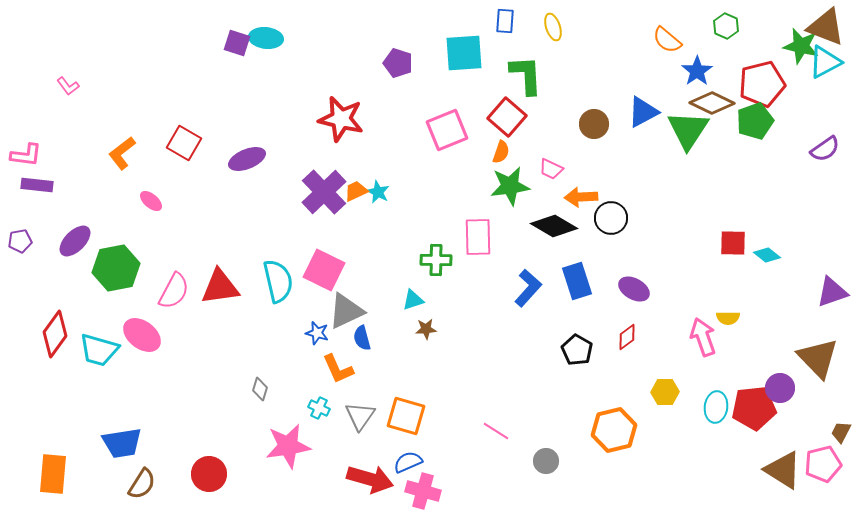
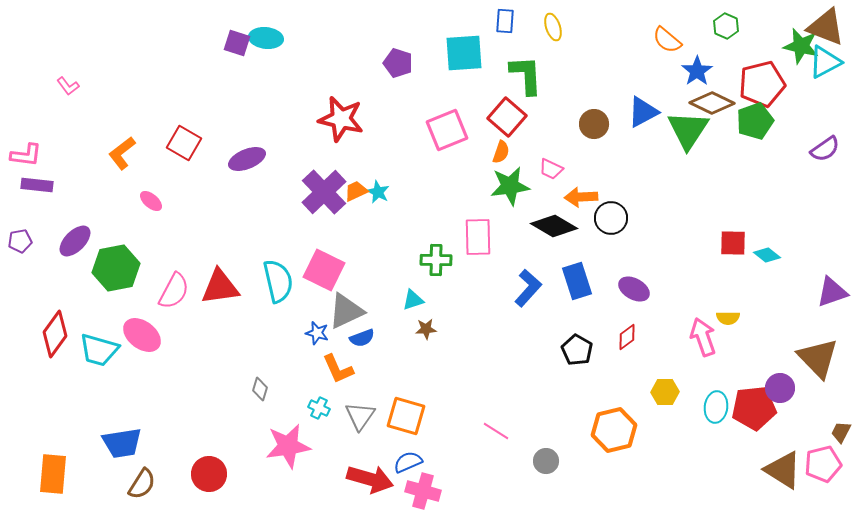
blue semicircle at (362, 338): rotated 95 degrees counterclockwise
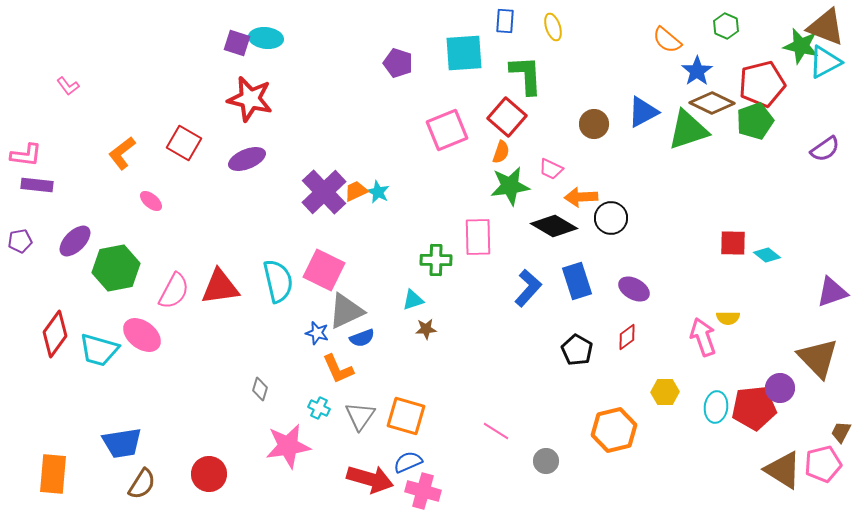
red star at (341, 119): moved 91 px left, 20 px up
green triangle at (688, 130): rotated 39 degrees clockwise
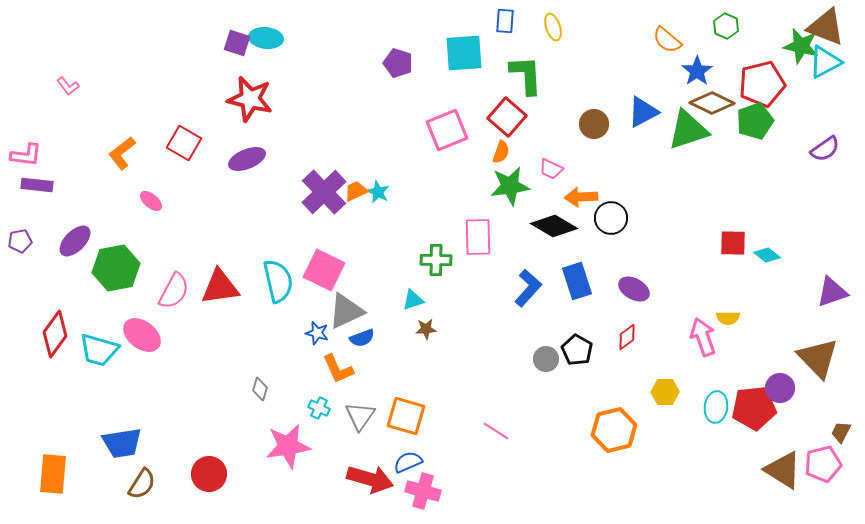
gray circle at (546, 461): moved 102 px up
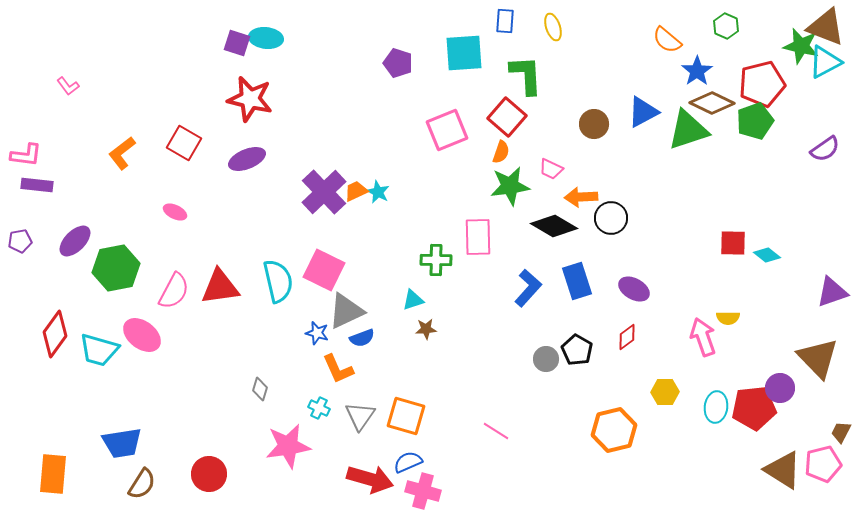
pink ellipse at (151, 201): moved 24 px right, 11 px down; rotated 15 degrees counterclockwise
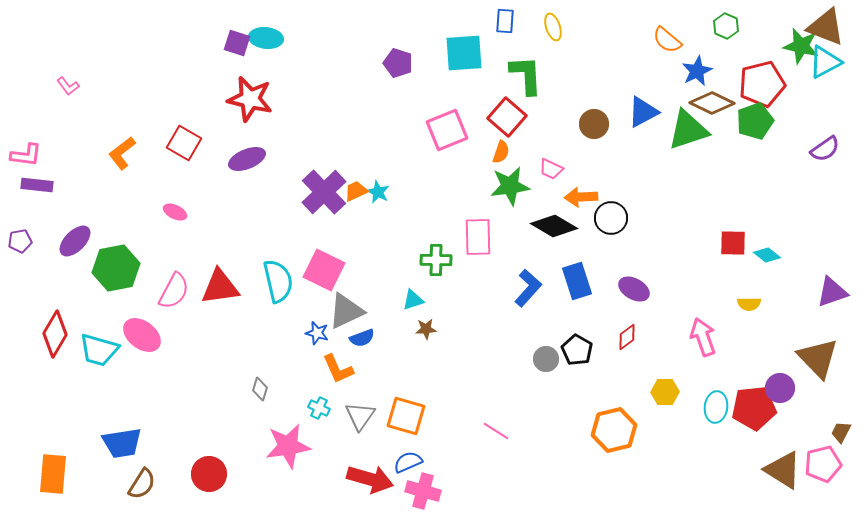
blue star at (697, 71): rotated 8 degrees clockwise
yellow semicircle at (728, 318): moved 21 px right, 14 px up
red diamond at (55, 334): rotated 6 degrees counterclockwise
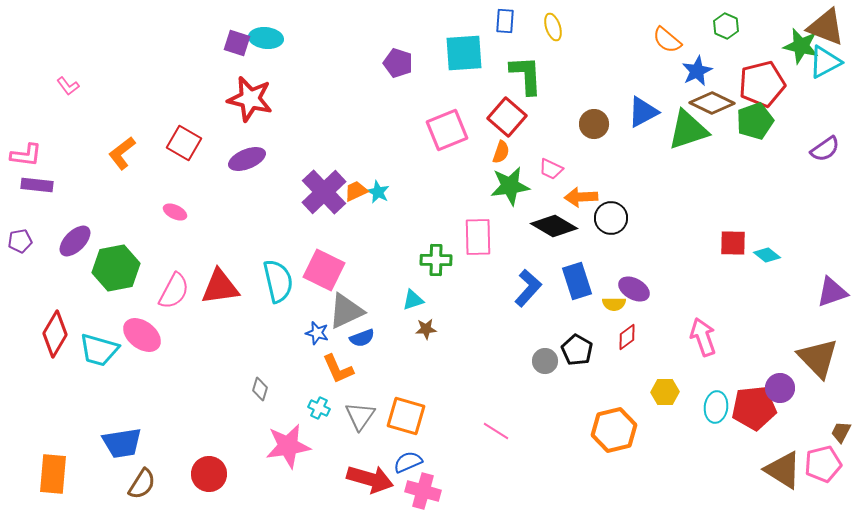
yellow semicircle at (749, 304): moved 135 px left
gray circle at (546, 359): moved 1 px left, 2 px down
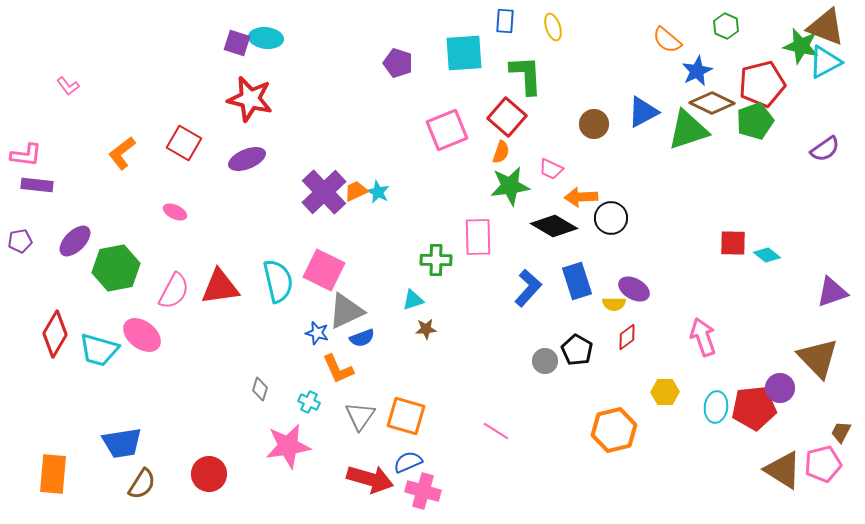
cyan cross at (319, 408): moved 10 px left, 6 px up
